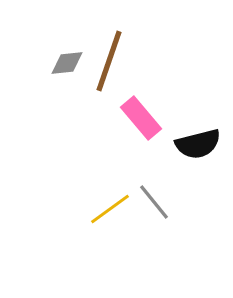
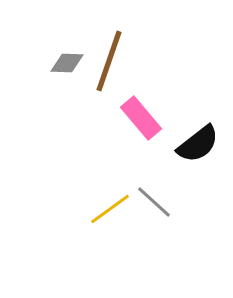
gray diamond: rotated 8 degrees clockwise
black semicircle: rotated 24 degrees counterclockwise
gray line: rotated 9 degrees counterclockwise
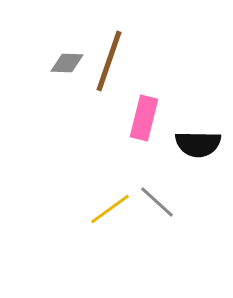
pink rectangle: moved 3 px right; rotated 54 degrees clockwise
black semicircle: rotated 39 degrees clockwise
gray line: moved 3 px right
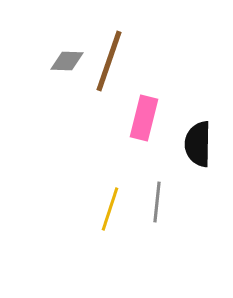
gray diamond: moved 2 px up
black semicircle: rotated 90 degrees clockwise
gray line: rotated 54 degrees clockwise
yellow line: rotated 36 degrees counterclockwise
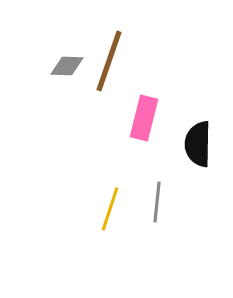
gray diamond: moved 5 px down
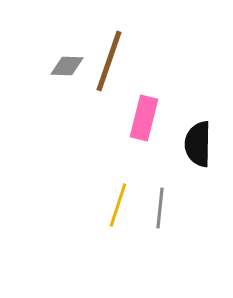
gray line: moved 3 px right, 6 px down
yellow line: moved 8 px right, 4 px up
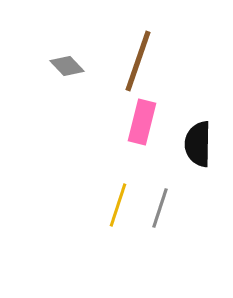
brown line: moved 29 px right
gray diamond: rotated 44 degrees clockwise
pink rectangle: moved 2 px left, 4 px down
gray line: rotated 12 degrees clockwise
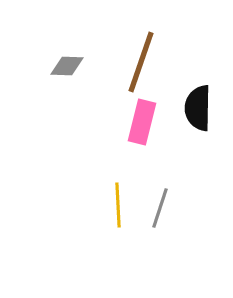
brown line: moved 3 px right, 1 px down
gray diamond: rotated 44 degrees counterclockwise
black semicircle: moved 36 px up
yellow line: rotated 21 degrees counterclockwise
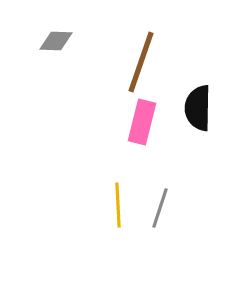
gray diamond: moved 11 px left, 25 px up
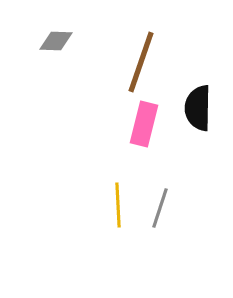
pink rectangle: moved 2 px right, 2 px down
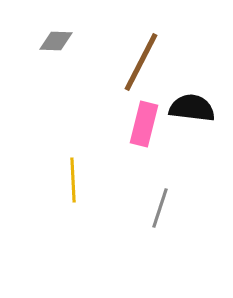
brown line: rotated 8 degrees clockwise
black semicircle: moved 6 px left; rotated 96 degrees clockwise
yellow line: moved 45 px left, 25 px up
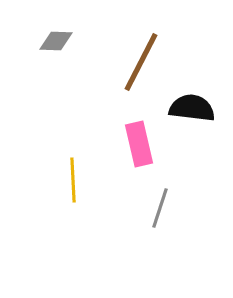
pink rectangle: moved 5 px left, 20 px down; rotated 27 degrees counterclockwise
